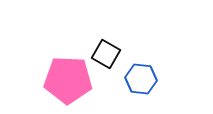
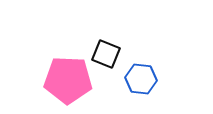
black square: rotated 8 degrees counterclockwise
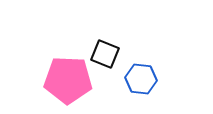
black square: moved 1 px left
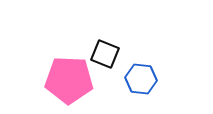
pink pentagon: moved 1 px right
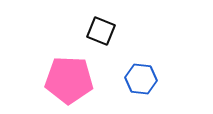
black square: moved 4 px left, 23 px up
